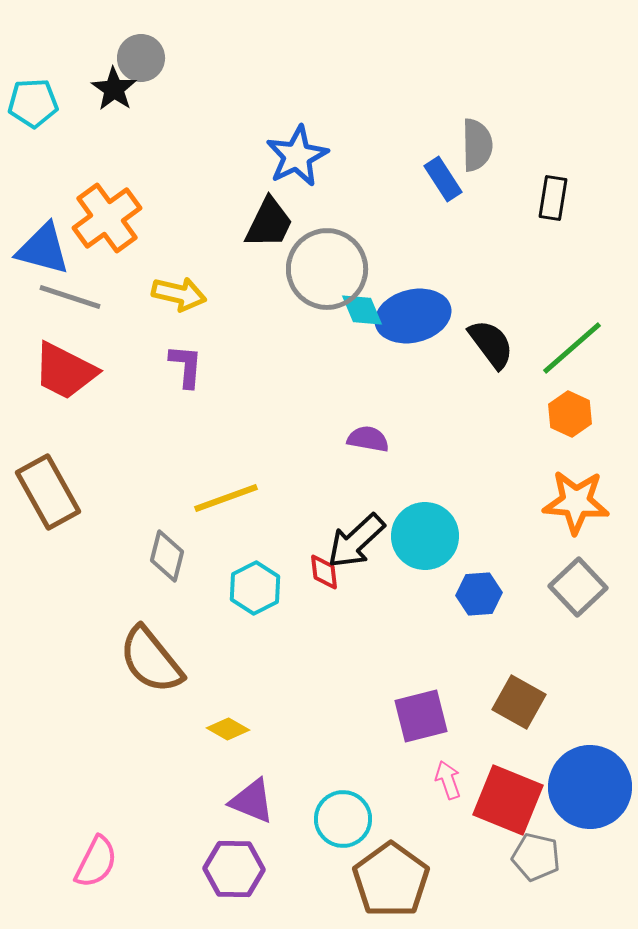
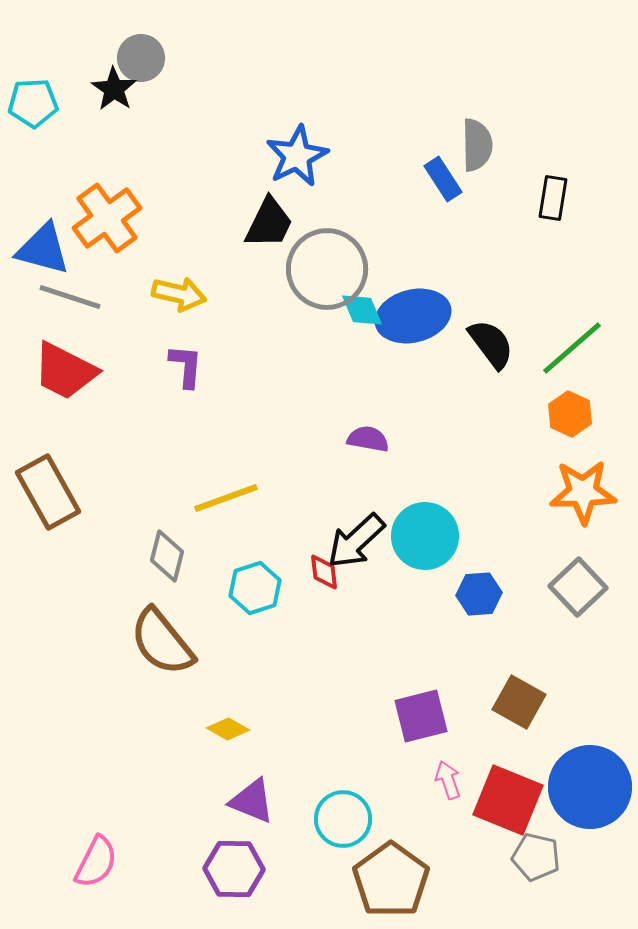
orange star at (576, 502): moved 7 px right, 10 px up; rotated 6 degrees counterclockwise
cyan hexagon at (255, 588): rotated 9 degrees clockwise
brown semicircle at (151, 660): moved 11 px right, 18 px up
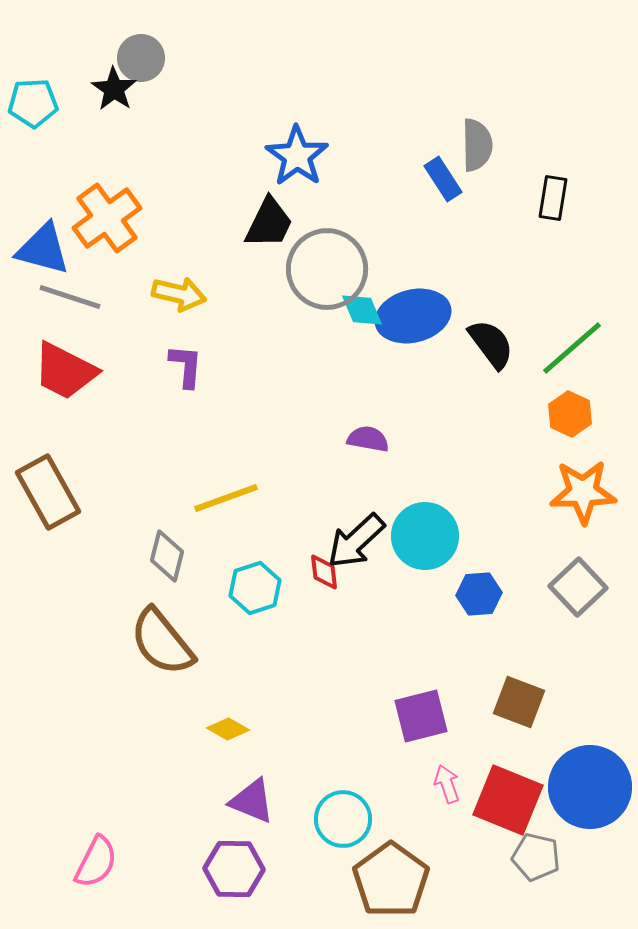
blue star at (297, 156): rotated 10 degrees counterclockwise
brown square at (519, 702): rotated 8 degrees counterclockwise
pink arrow at (448, 780): moved 1 px left, 4 px down
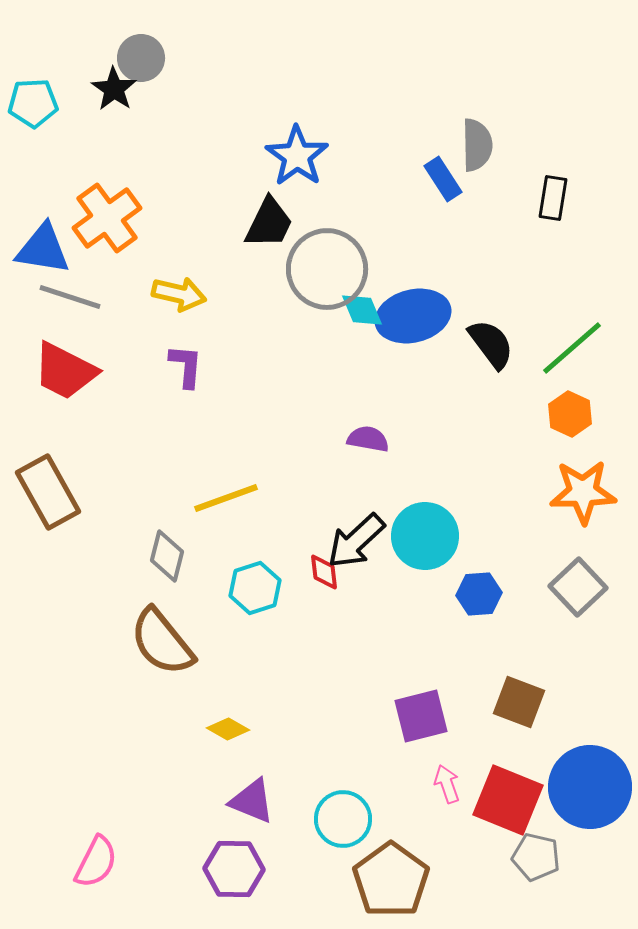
blue triangle at (43, 249): rotated 6 degrees counterclockwise
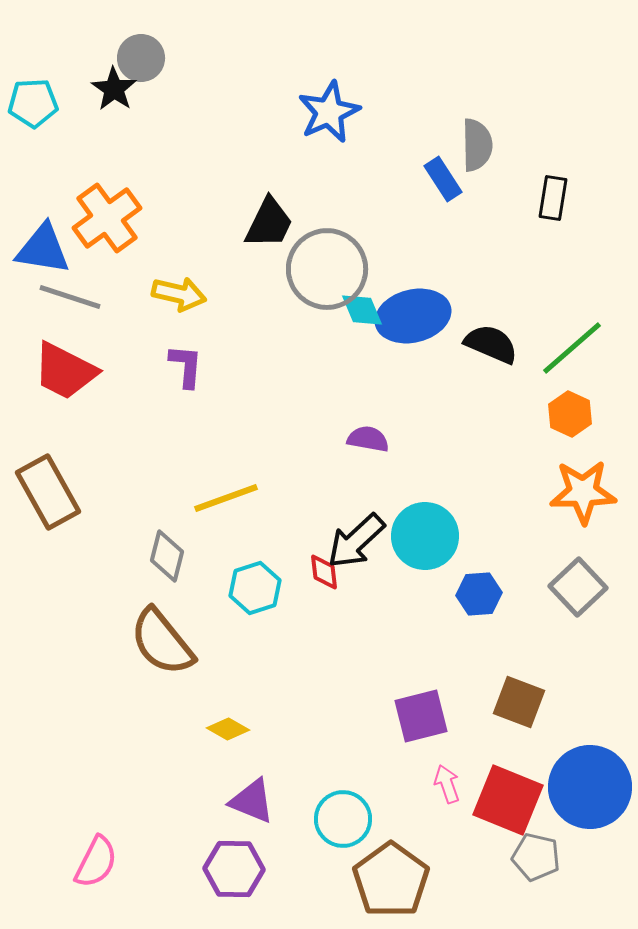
blue star at (297, 156): moved 32 px right, 44 px up; rotated 12 degrees clockwise
black semicircle at (491, 344): rotated 30 degrees counterclockwise
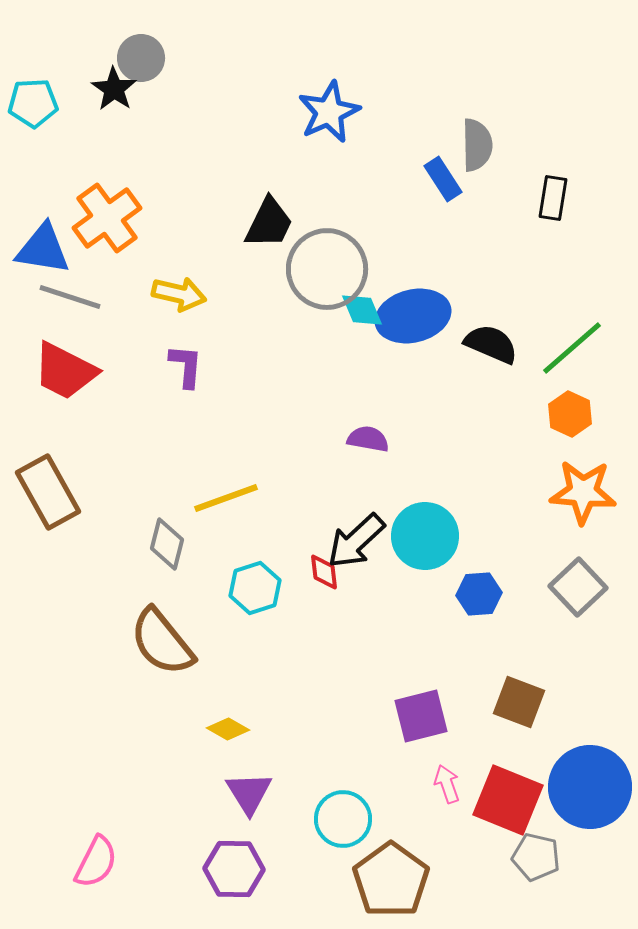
orange star at (583, 492): rotated 6 degrees clockwise
gray diamond at (167, 556): moved 12 px up
purple triangle at (252, 801): moved 3 px left, 8 px up; rotated 36 degrees clockwise
